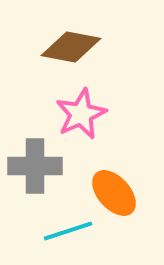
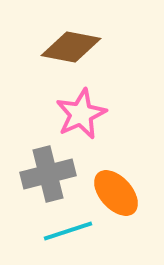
gray cross: moved 13 px right, 8 px down; rotated 14 degrees counterclockwise
orange ellipse: moved 2 px right
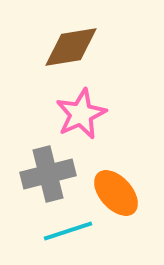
brown diamond: rotated 20 degrees counterclockwise
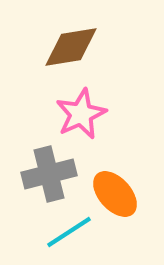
gray cross: moved 1 px right
orange ellipse: moved 1 px left, 1 px down
cyan line: moved 1 px right, 1 px down; rotated 15 degrees counterclockwise
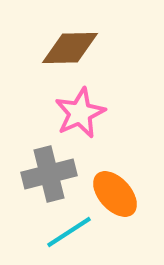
brown diamond: moved 1 px left, 1 px down; rotated 8 degrees clockwise
pink star: moved 1 px left, 1 px up
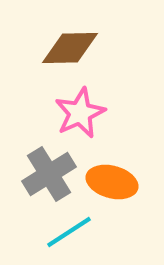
gray cross: rotated 18 degrees counterclockwise
orange ellipse: moved 3 px left, 12 px up; rotated 33 degrees counterclockwise
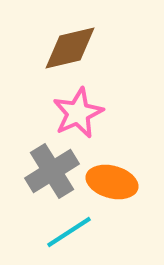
brown diamond: rotated 12 degrees counterclockwise
pink star: moved 2 px left
gray cross: moved 3 px right, 3 px up
